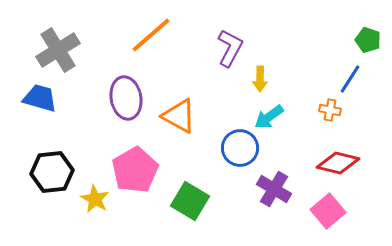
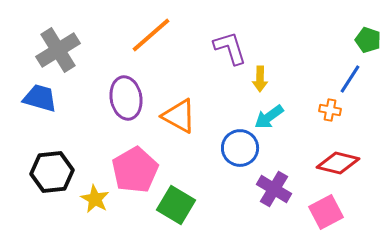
purple L-shape: rotated 45 degrees counterclockwise
green square: moved 14 px left, 4 px down
pink square: moved 2 px left, 1 px down; rotated 12 degrees clockwise
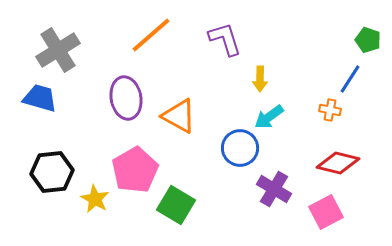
purple L-shape: moved 5 px left, 9 px up
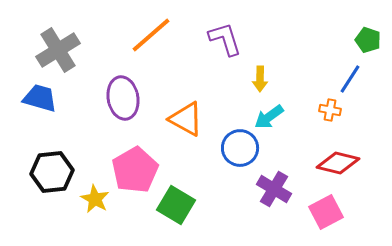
purple ellipse: moved 3 px left
orange triangle: moved 7 px right, 3 px down
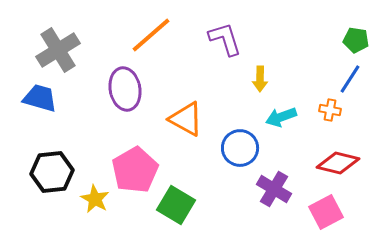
green pentagon: moved 12 px left; rotated 10 degrees counterclockwise
purple ellipse: moved 2 px right, 9 px up
cyan arrow: moved 12 px right; rotated 16 degrees clockwise
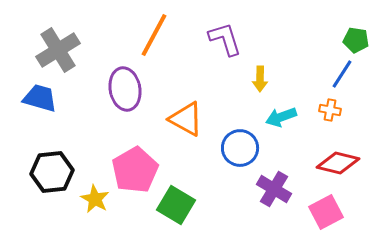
orange line: moved 3 px right; rotated 21 degrees counterclockwise
blue line: moved 8 px left, 5 px up
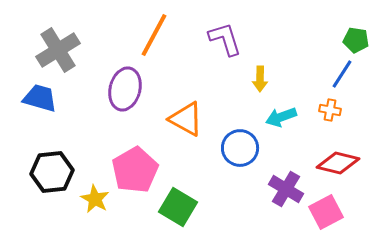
purple ellipse: rotated 24 degrees clockwise
purple cross: moved 12 px right
green square: moved 2 px right, 2 px down
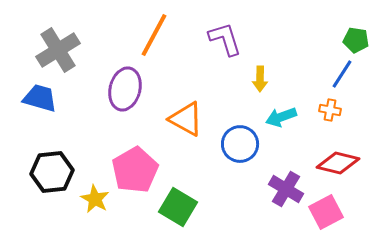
blue circle: moved 4 px up
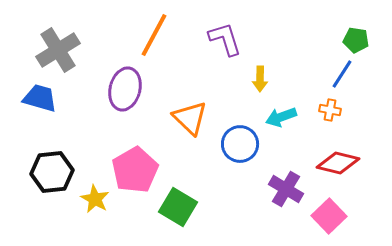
orange triangle: moved 4 px right, 1 px up; rotated 15 degrees clockwise
pink square: moved 3 px right, 4 px down; rotated 16 degrees counterclockwise
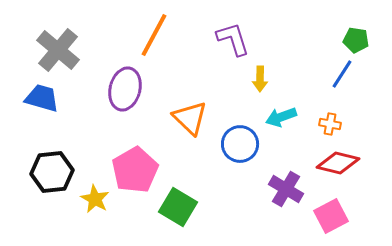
purple L-shape: moved 8 px right
gray cross: rotated 18 degrees counterclockwise
blue trapezoid: moved 2 px right
orange cross: moved 14 px down
pink square: moved 2 px right; rotated 16 degrees clockwise
